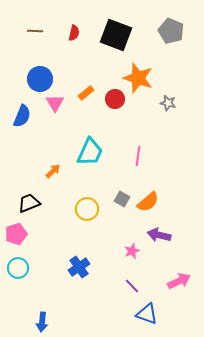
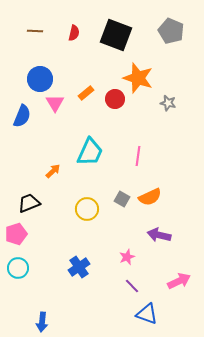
orange semicircle: moved 2 px right, 5 px up; rotated 15 degrees clockwise
pink star: moved 5 px left, 6 px down
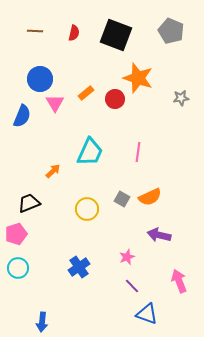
gray star: moved 13 px right, 5 px up; rotated 21 degrees counterclockwise
pink line: moved 4 px up
pink arrow: rotated 85 degrees counterclockwise
